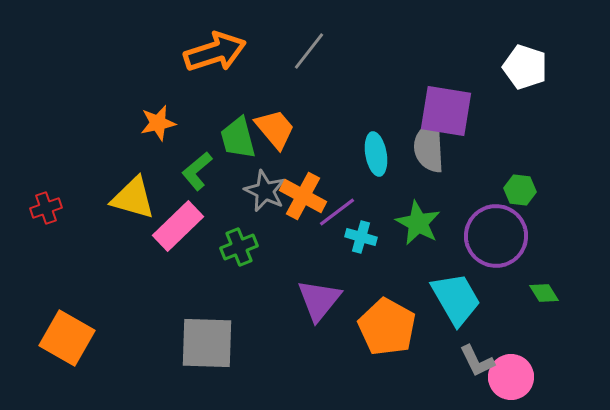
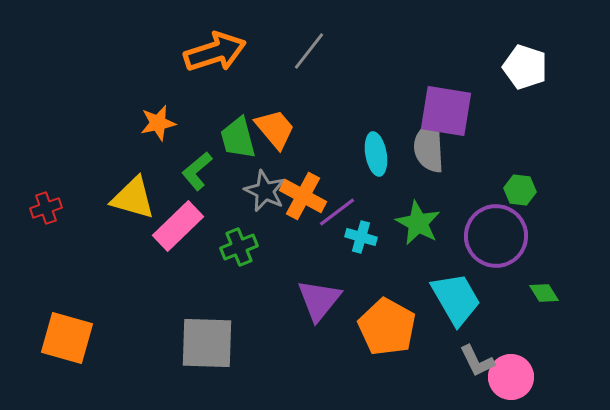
orange square: rotated 14 degrees counterclockwise
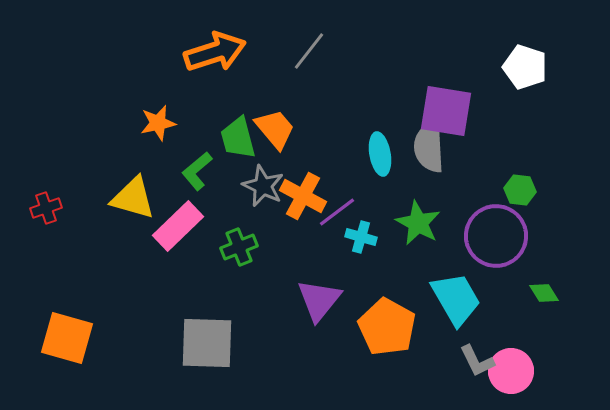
cyan ellipse: moved 4 px right
gray star: moved 2 px left, 5 px up
pink circle: moved 6 px up
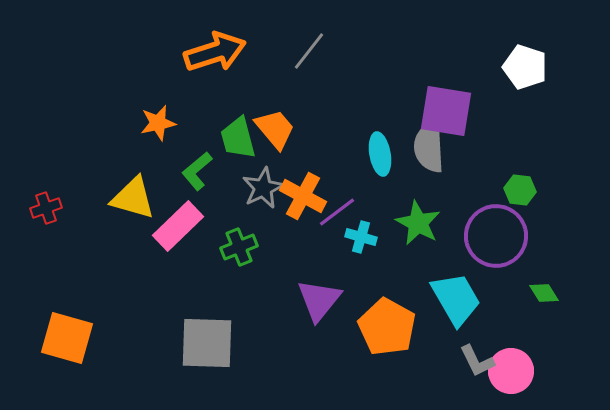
gray star: moved 2 px down; rotated 21 degrees clockwise
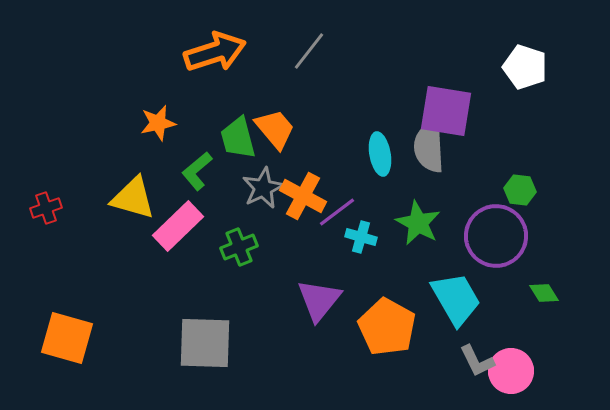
gray square: moved 2 px left
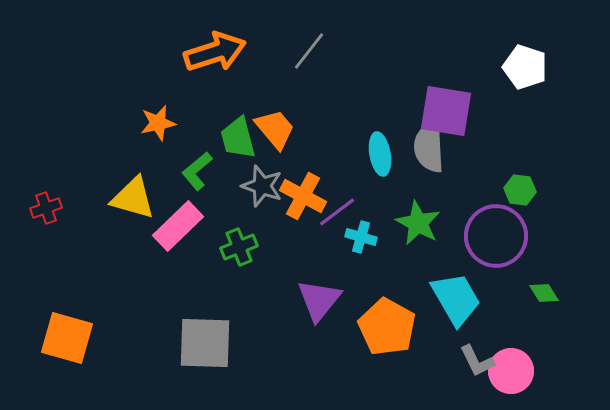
gray star: moved 1 px left, 2 px up; rotated 27 degrees counterclockwise
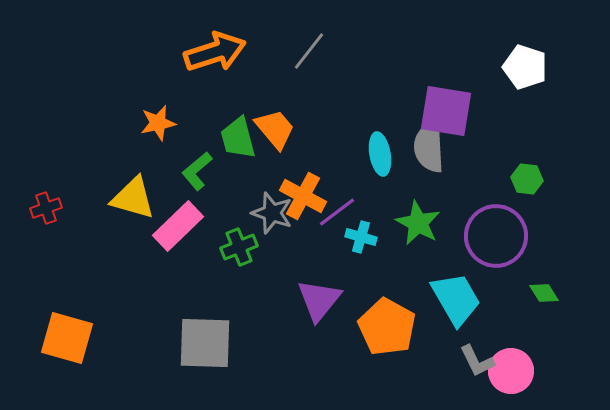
gray star: moved 10 px right, 27 px down
green hexagon: moved 7 px right, 11 px up
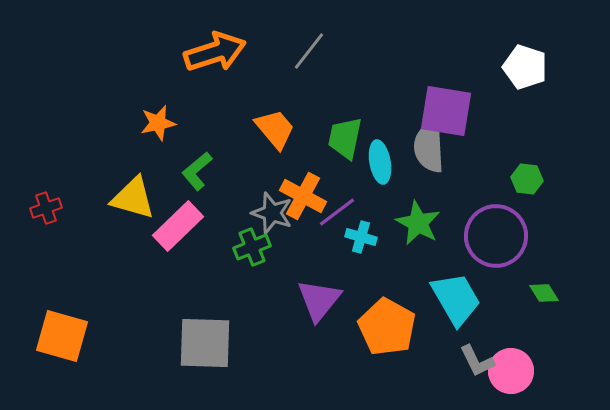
green trapezoid: moved 107 px right; rotated 27 degrees clockwise
cyan ellipse: moved 8 px down
green cross: moved 13 px right
orange square: moved 5 px left, 2 px up
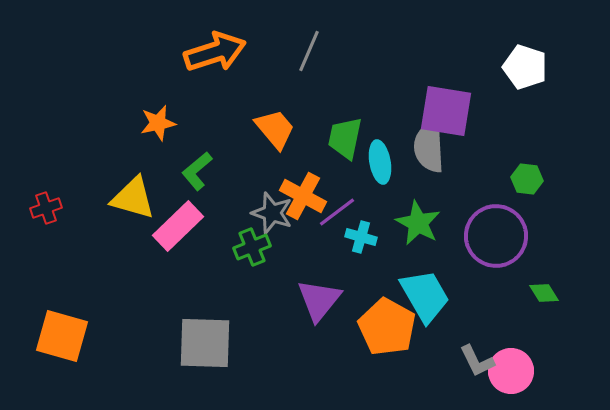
gray line: rotated 15 degrees counterclockwise
cyan trapezoid: moved 31 px left, 3 px up
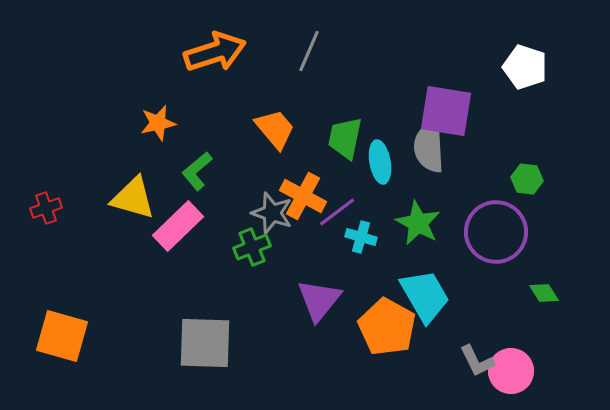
purple circle: moved 4 px up
